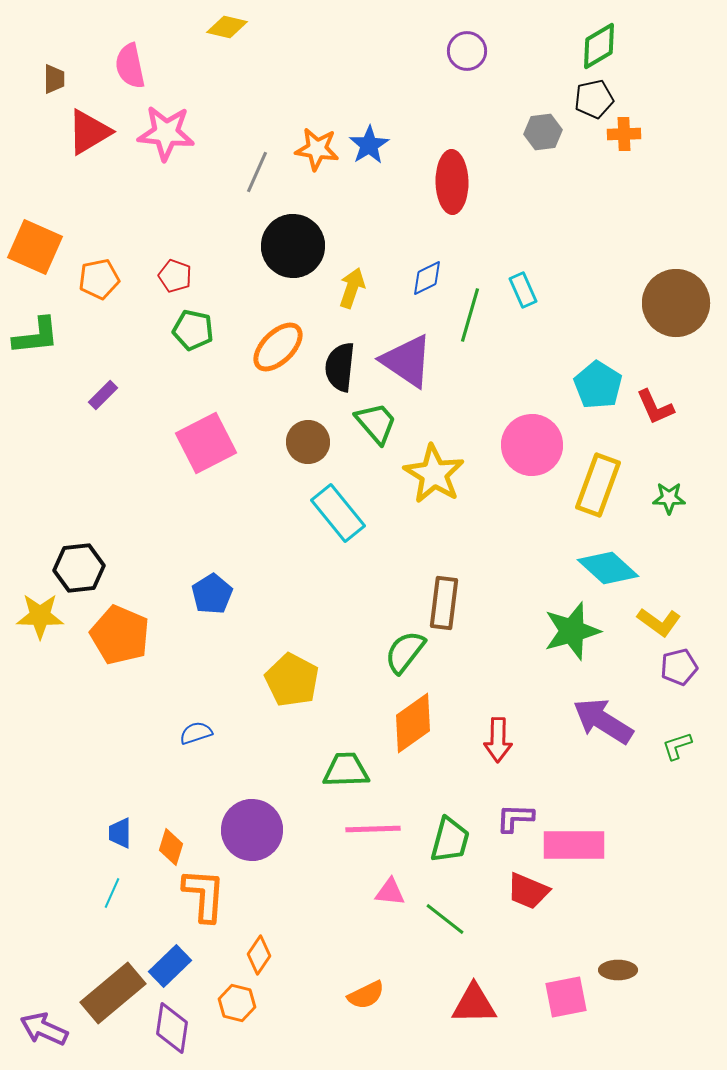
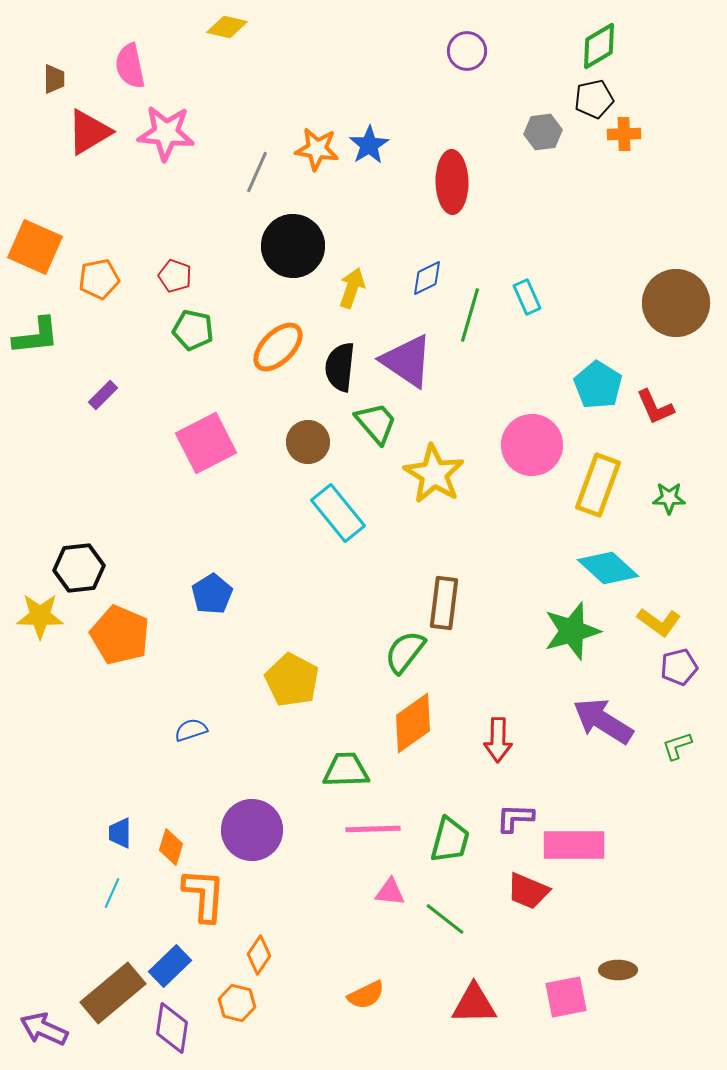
cyan rectangle at (523, 290): moved 4 px right, 7 px down
blue semicircle at (196, 733): moved 5 px left, 3 px up
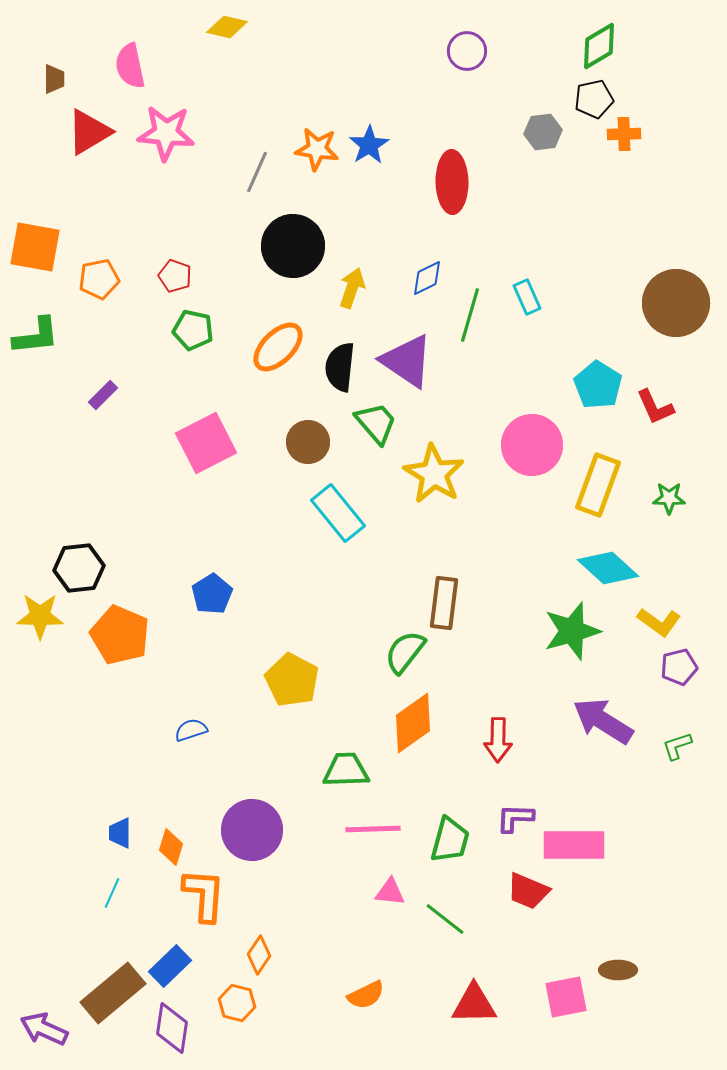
orange square at (35, 247): rotated 14 degrees counterclockwise
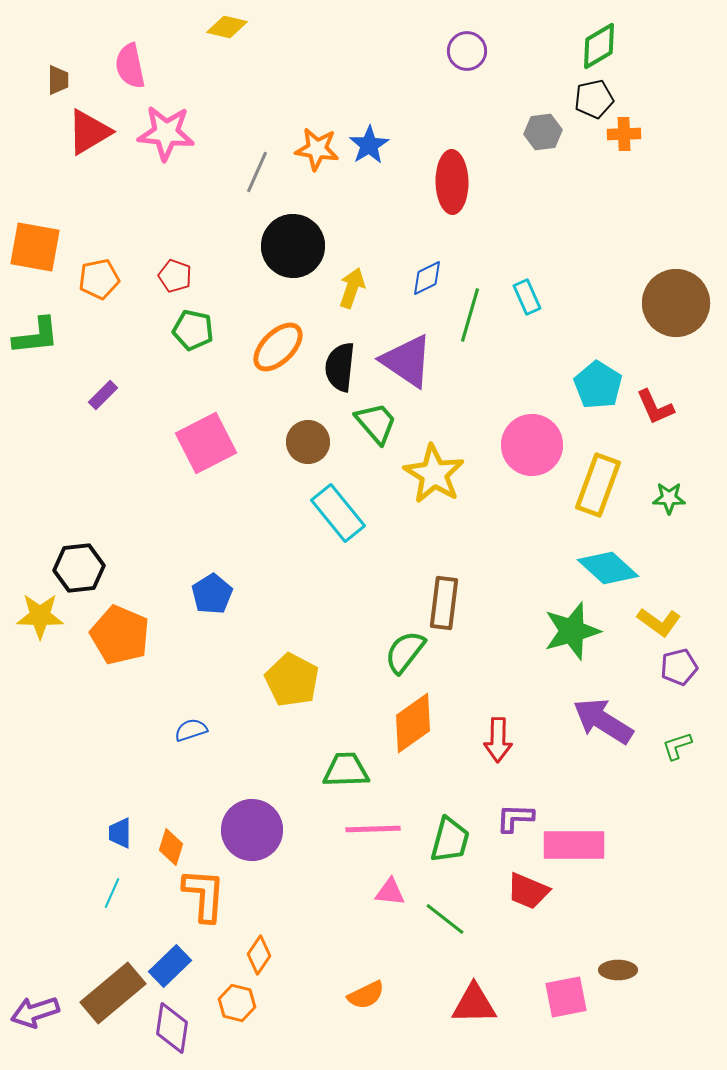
brown trapezoid at (54, 79): moved 4 px right, 1 px down
purple arrow at (44, 1029): moved 9 px left, 17 px up; rotated 42 degrees counterclockwise
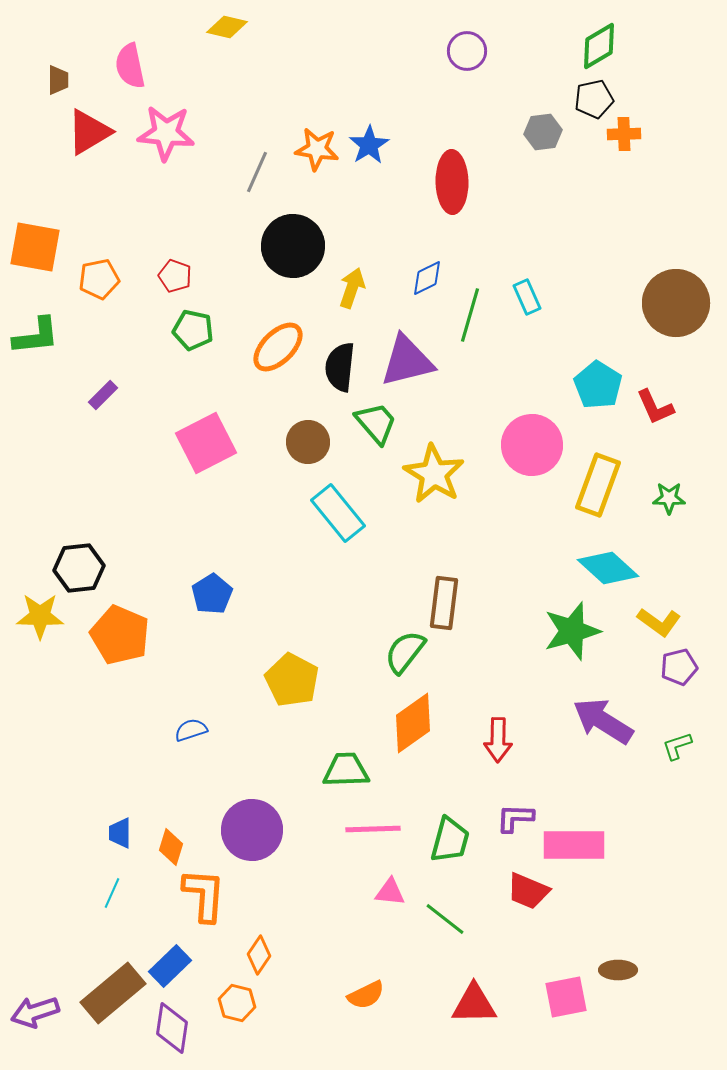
purple triangle at (407, 361): rotated 48 degrees counterclockwise
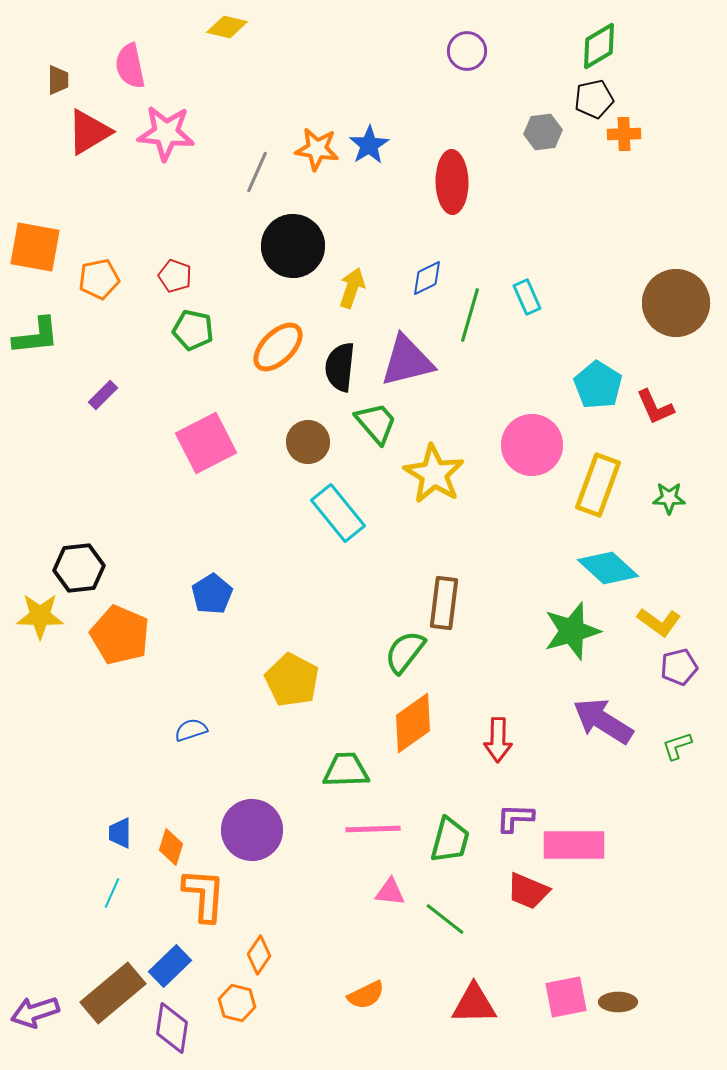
brown ellipse at (618, 970): moved 32 px down
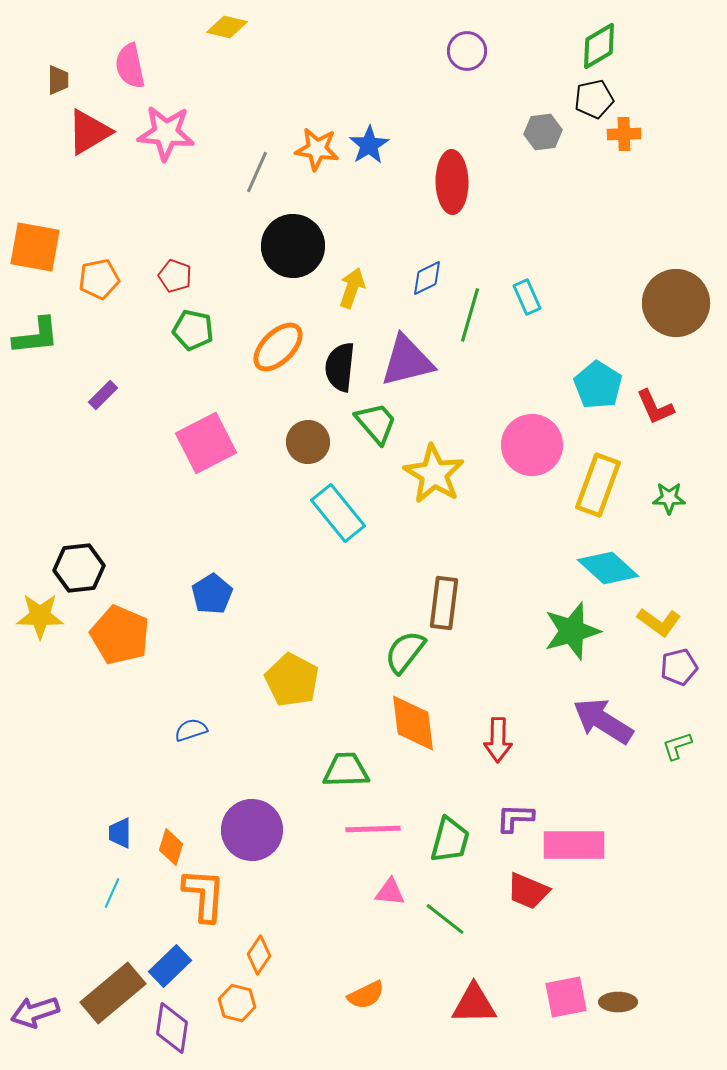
orange diamond at (413, 723): rotated 62 degrees counterclockwise
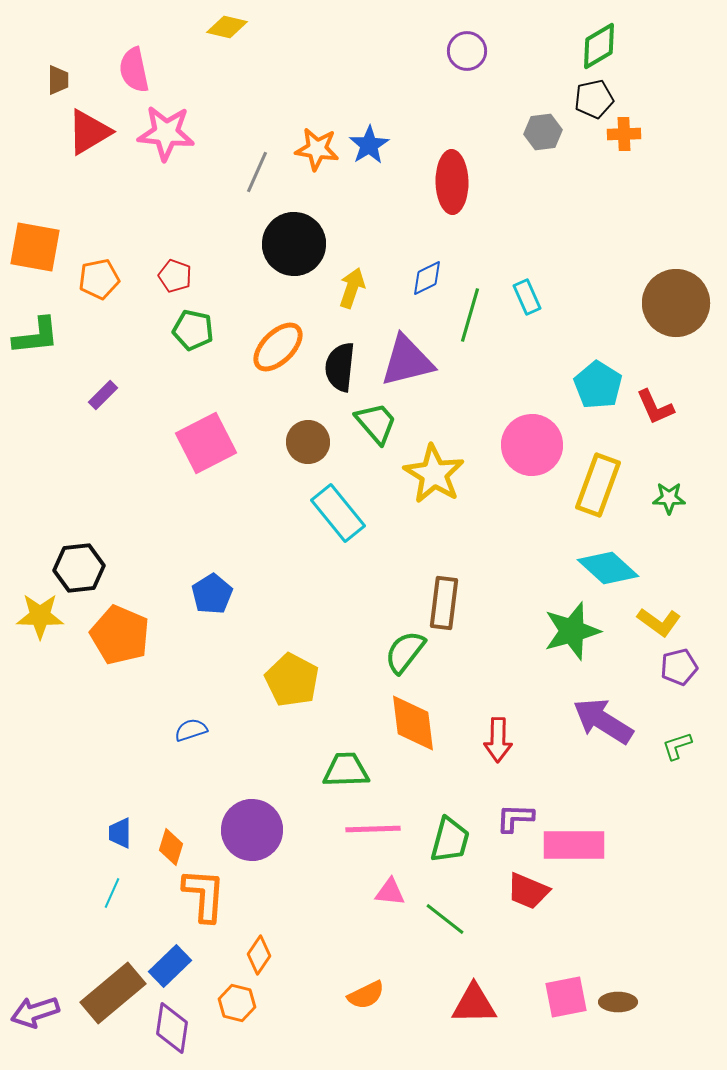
pink semicircle at (130, 66): moved 4 px right, 4 px down
black circle at (293, 246): moved 1 px right, 2 px up
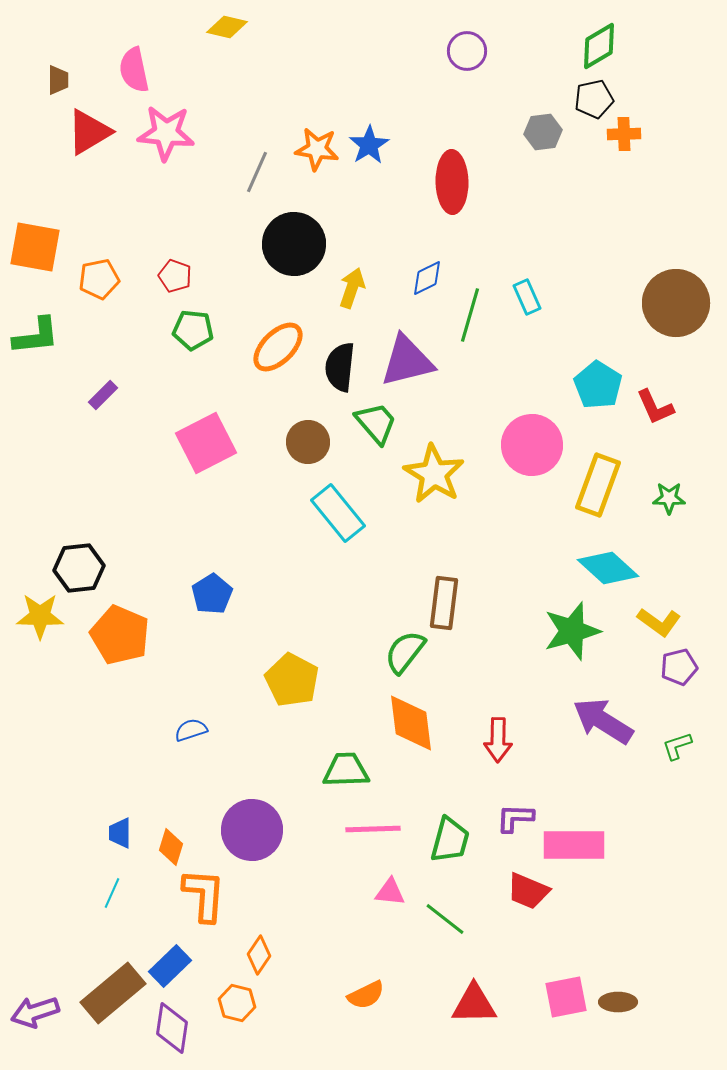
green pentagon at (193, 330): rotated 6 degrees counterclockwise
orange diamond at (413, 723): moved 2 px left
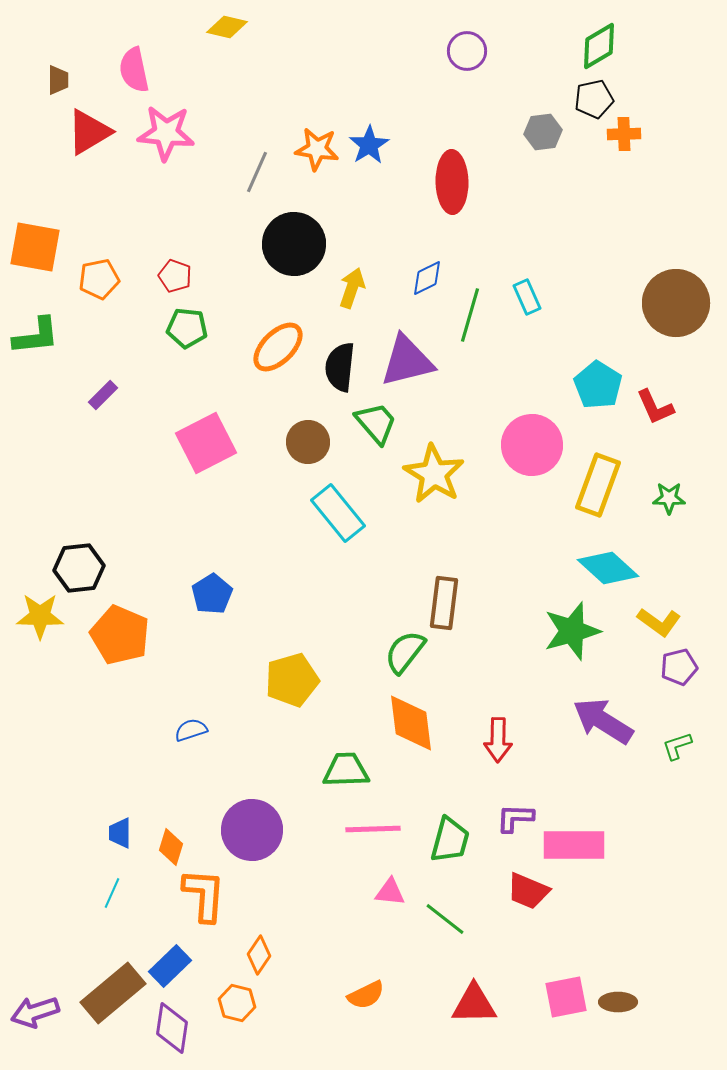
green pentagon at (193, 330): moved 6 px left, 2 px up
yellow pentagon at (292, 680): rotated 28 degrees clockwise
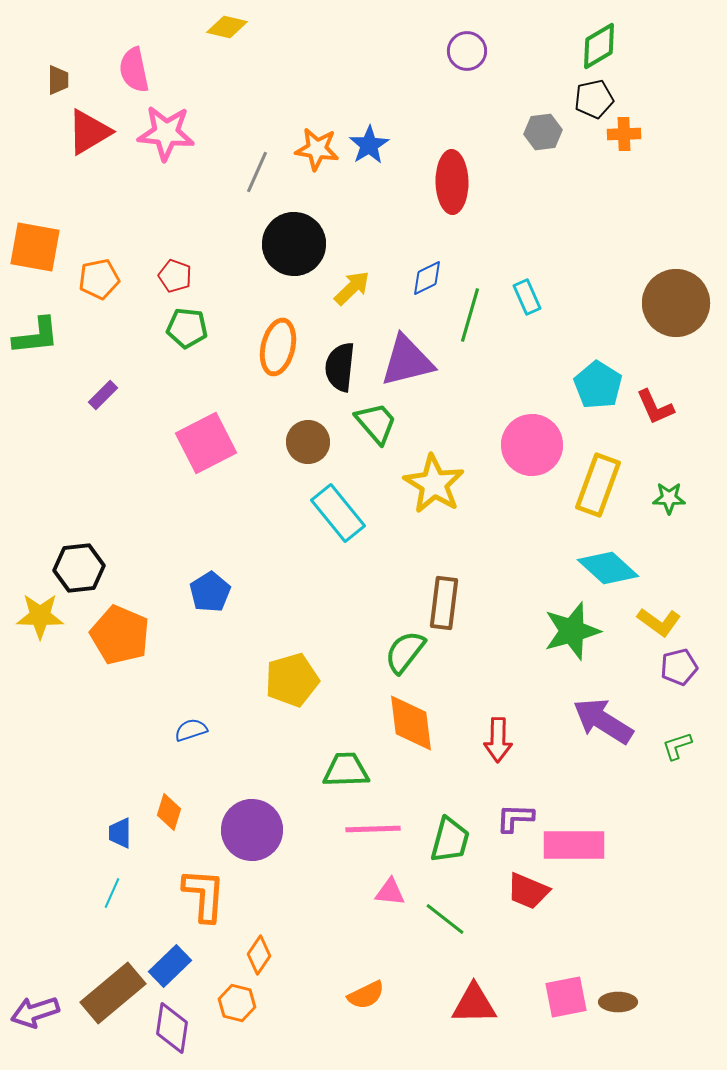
yellow arrow at (352, 288): rotated 27 degrees clockwise
orange ellipse at (278, 347): rotated 32 degrees counterclockwise
yellow star at (434, 474): moved 10 px down
blue pentagon at (212, 594): moved 2 px left, 2 px up
orange diamond at (171, 847): moved 2 px left, 35 px up
